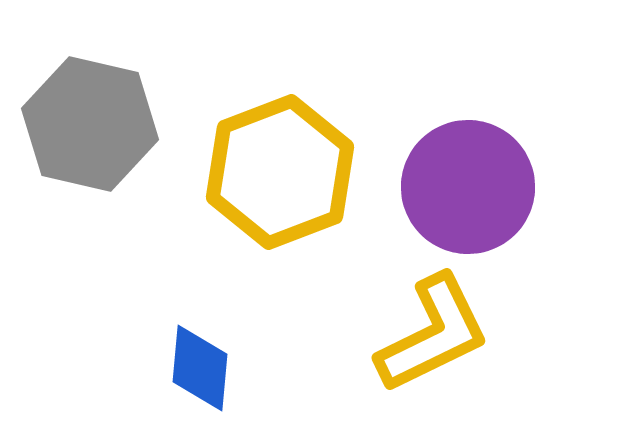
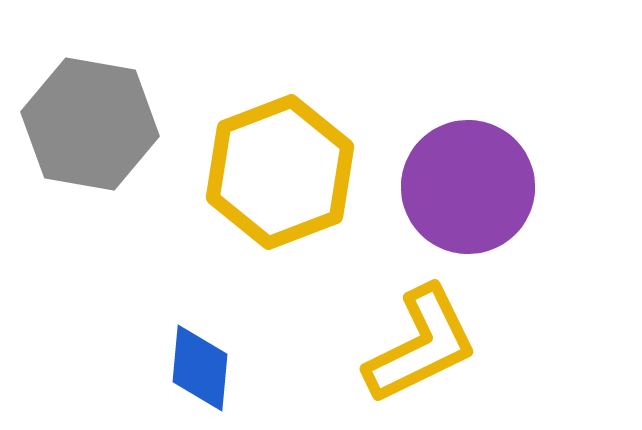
gray hexagon: rotated 3 degrees counterclockwise
yellow L-shape: moved 12 px left, 11 px down
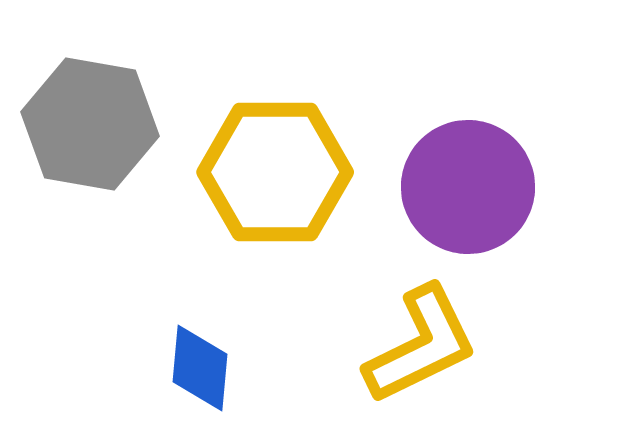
yellow hexagon: moved 5 px left; rotated 21 degrees clockwise
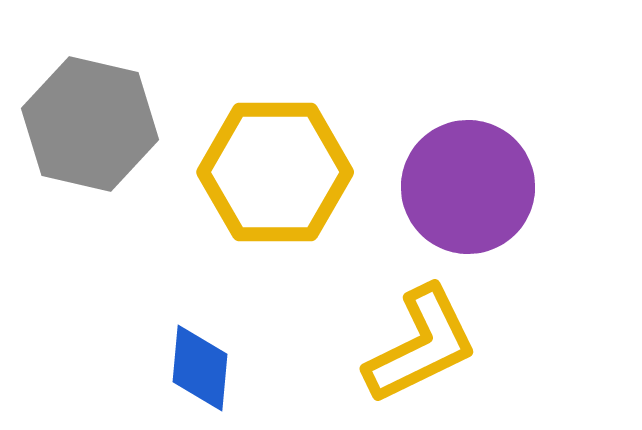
gray hexagon: rotated 3 degrees clockwise
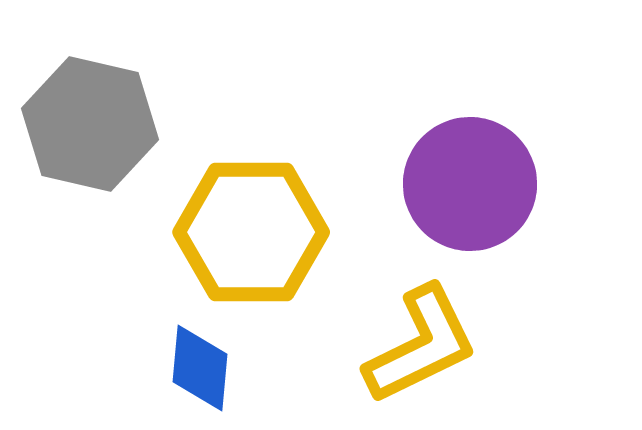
yellow hexagon: moved 24 px left, 60 px down
purple circle: moved 2 px right, 3 px up
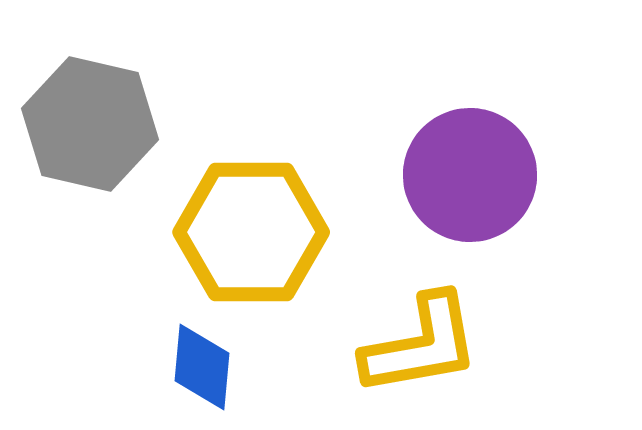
purple circle: moved 9 px up
yellow L-shape: rotated 16 degrees clockwise
blue diamond: moved 2 px right, 1 px up
